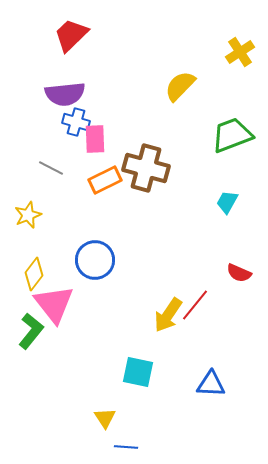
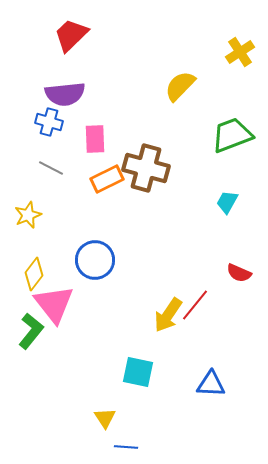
blue cross: moved 27 px left
orange rectangle: moved 2 px right, 1 px up
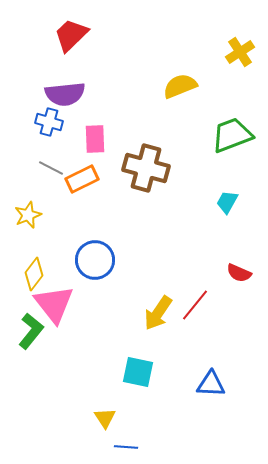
yellow semicircle: rotated 24 degrees clockwise
orange rectangle: moved 25 px left
yellow arrow: moved 10 px left, 2 px up
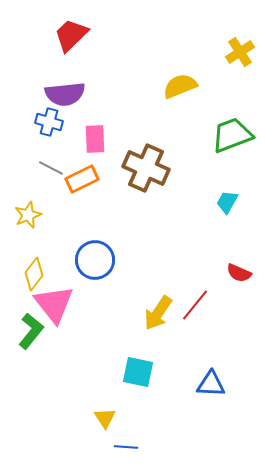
brown cross: rotated 9 degrees clockwise
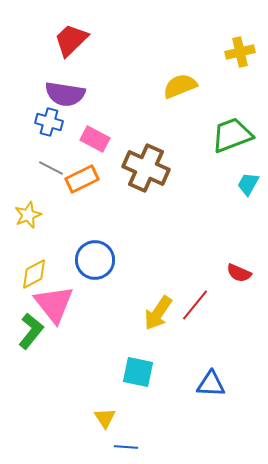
red trapezoid: moved 5 px down
yellow cross: rotated 20 degrees clockwise
purple semicircle: rotated 15 degrees clockwise
pink rectangle: rotated 60 degrees counterclockwise
cyan trapezoid: moved 21 px right, 18 px up
yellow diamond: rotated 24 degrees clockwise
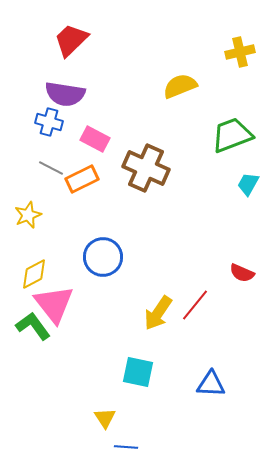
blue circle: moved 8 px right, 3 px up
red semicircle: moved 3 px right
green L-shape: moved 2 px right, 5 px up; rotated 75 degrees counterclockwise
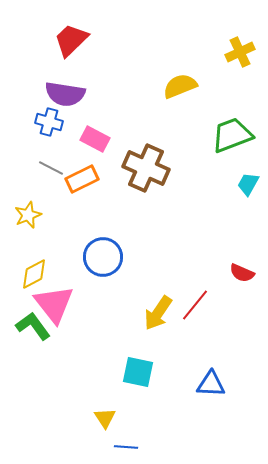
yellow cross: rotated 12 degrees counterclockwise
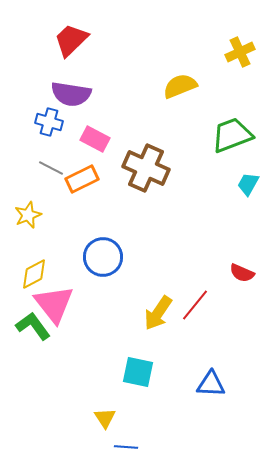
purple semicircle: moved 6 px right
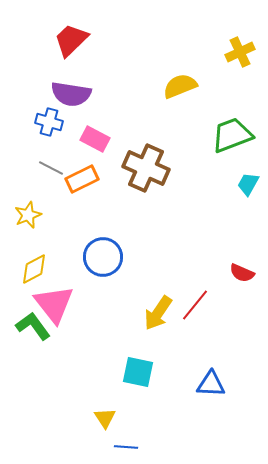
yellow diamond: moved 5 px up
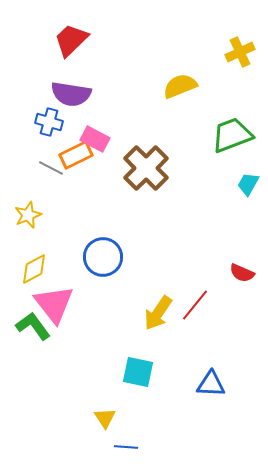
brown cross: rotated 21 degrees clockwise
orange rectangle: moved 6 px left, 24 px up
